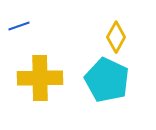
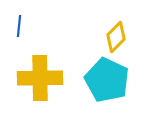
blue line: rotated 65 degrees counterclockwise
yellow diamond: rotated 16 degrees clockwise
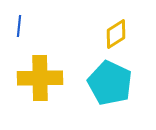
yellow diamond: moved 3 px up; rotated 12 degrees clockwise
cyan pentagon: moved 3 px right, 3 px down
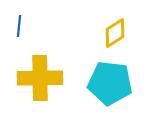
yellow diamond: moved 1 px left, 1 px up
cyan pentagon: rotated 18 degrees counterclockwise
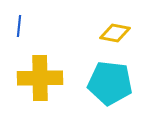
yellow diamond: rotated 44 degrees clockwise
